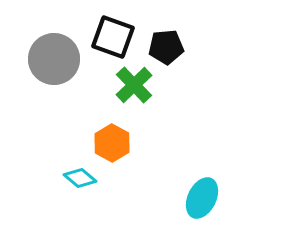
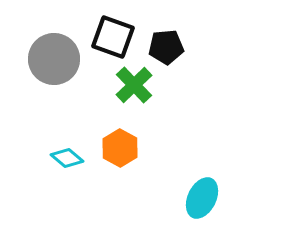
orange hexagon: moved 8 px right, 5 px down
cyan diamond: moved 13 px left, 20 px up
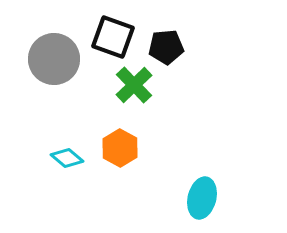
cyan ellipse: rotated 12 degrees counterclockwise
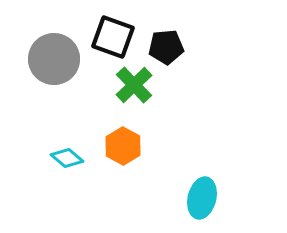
orange hexagon: moved 3 px right, 2 px up
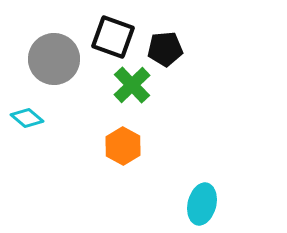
black pentagon: moved 1 px left, 2 px down
green cross: moved 2 px left
cyan diamond: moved 40 px left, 40 px up
cyan ellipse: moved 6 px down
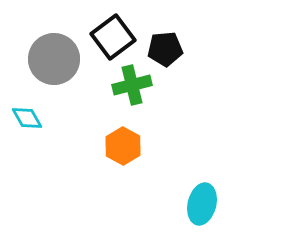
black square: rotated 33 degrees clockwise
green cross: rotated 30 degrees clockwise
cyan diamond: rotated 20 degrees clockwise
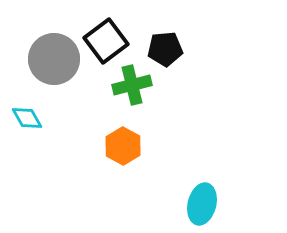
black square: moved 7 px left, 4 px down
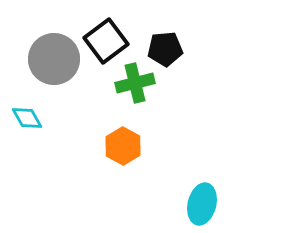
green cross: moved 3 px right, 2 px up
